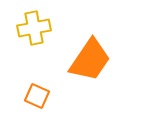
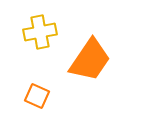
yellow cross: moved 6 px right, 4 px down
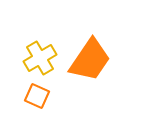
yellow cross: moved 26 px down; rotated 20 degrees counterclockwise
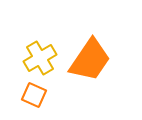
orange square: moved 3 px left, 1 px up
